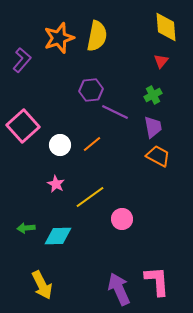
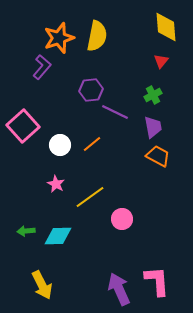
purple L-shape: moved 20 px right, 7 px down
green arrow: moved 3 px down
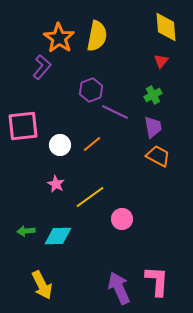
orange star: rotated 20 degrees counterclockwise
purple hexagon: rotated 15 degrees counterclockwise
pink square: rotated 36 degrees clockwise
pink L-shape: rotated 8 degrees clockwise
purple arrow: moved 1 px up
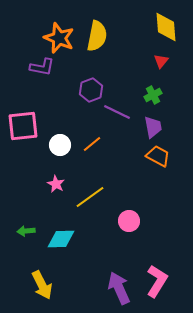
orange star: rotated 12 degrees counterclockwise
purple L-shape: rotated 60 degrees clockwise
purple line: moved 2 px right
pink circle: moved 7 px right, 2 px down
cyan diamond: moved 3 px right, 3 px down
pink L-shape: rotated 28 degrees clockwise
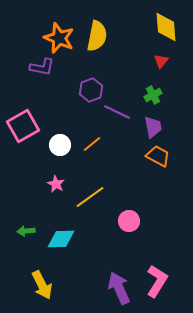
pink square: rotated 24 degrees counterclockwise
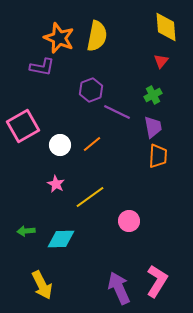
orange trapezoid: rotated 65 degrees clockwise
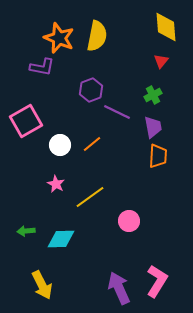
pink square: moved 3 px right, 5 px up
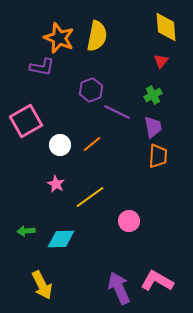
pink L-shape: rotated 92 degrees counterclockwise
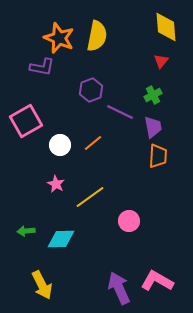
purple line: moved 3 px right
orange line: moved 1 px right, 1 px up
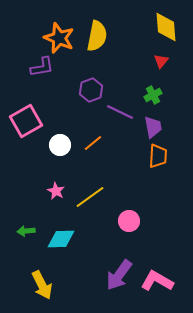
purple L-shape: rotated 20 degrees counterclockwise
pink star: moved 7 px down
purple arrow: moved 13 px up; rotated 120 degrees counterclockwise
